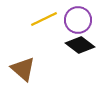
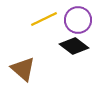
black diamond: moved 6 px left, 1 px down
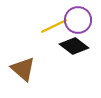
yellow line: moved 10 px right, 7 px down
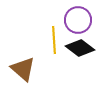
yellow line: moved 14 px down; rotated 68 degrees counterclockwise
black diamond: moved 6 px right, 2 px down
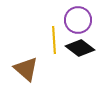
brown triangle: moved 3 px right
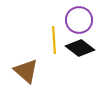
purple circle: moved 1 px right
brown triangle: moved 2 px down
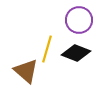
yellow line: moved 7 px left, 9 px down; rotated 20 degrees clockwise
black diamond: moved 4 px left, 5 px down; rotated 16 degrees counterclockwise
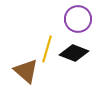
purple circle: moved 1 px left, 1 px up
black diamond: moved 2 px left
